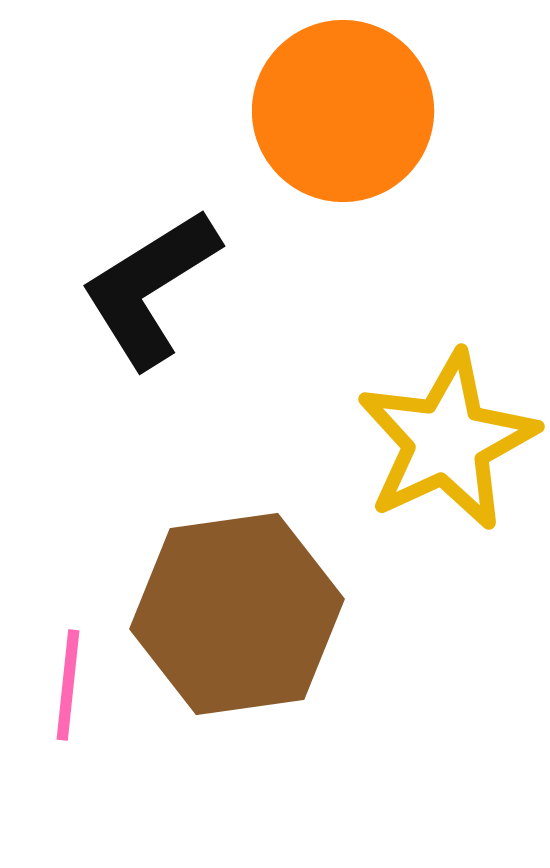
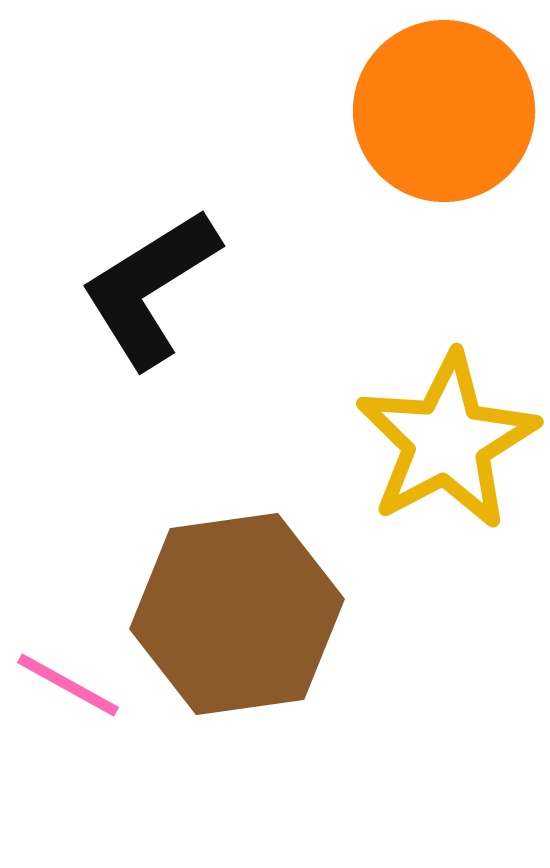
orange circle: moved 101 px right
yellow star: rotated 3 degrees counterclockwise
pink line: rotated 67 degrees counterclockwise
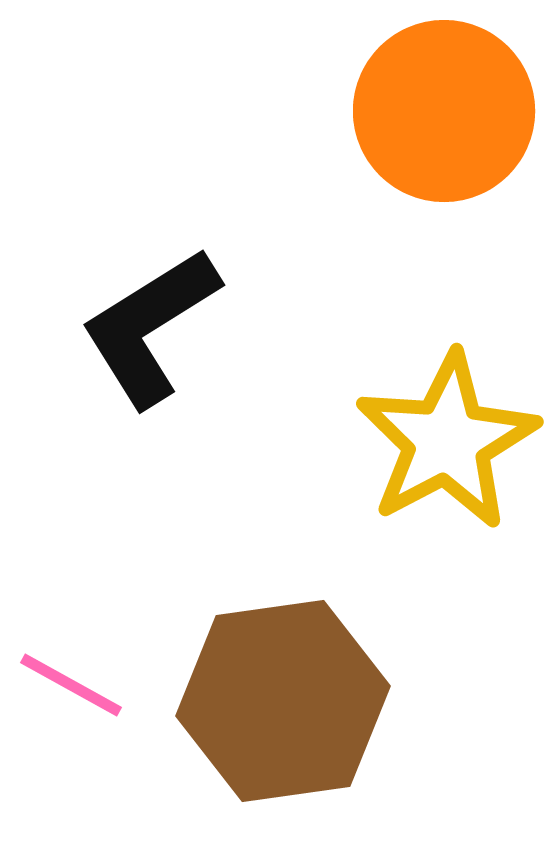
black L-shape: moved 39 px down
brown hexagon: moved 46 px right, 87 px down
pink line: moved 3 px right
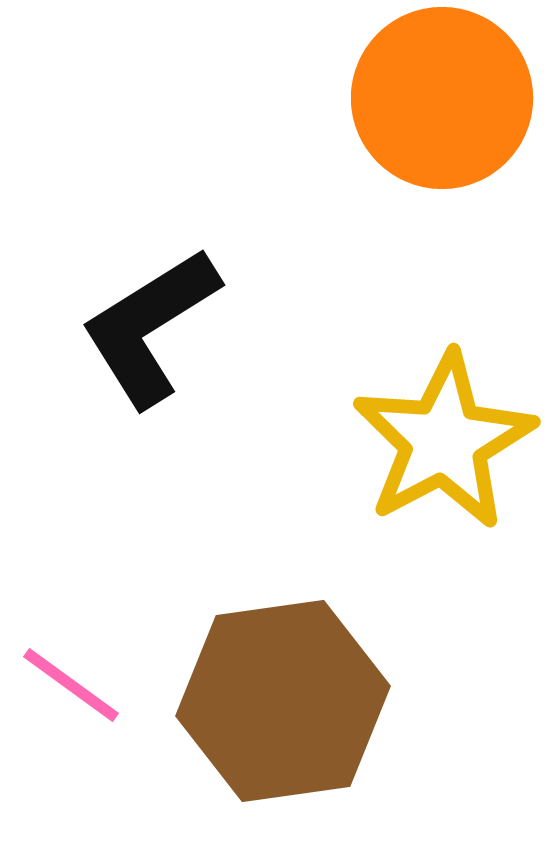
orange circle: moved 2 px left, 13 px up
yellow star: moved 3 px left
pink line: rotated 7 degrees clockwise
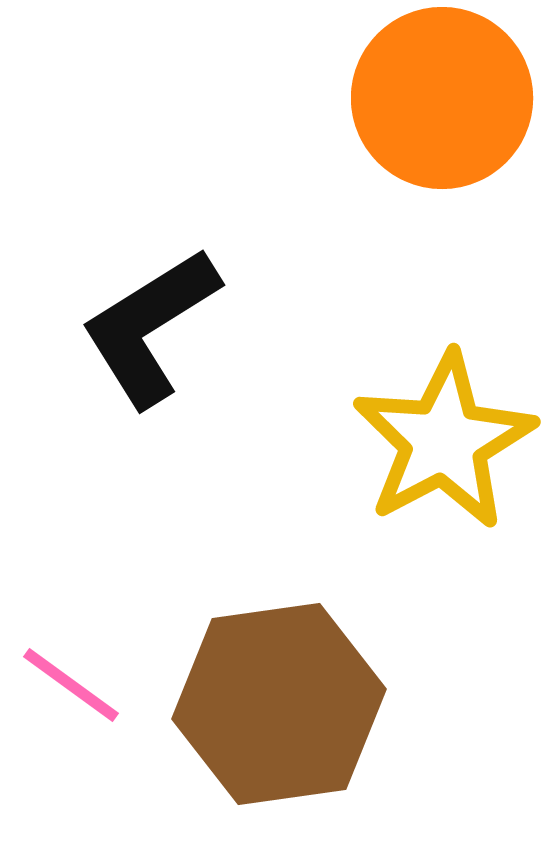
brown hexagon: moved 4 px left, 3 px down
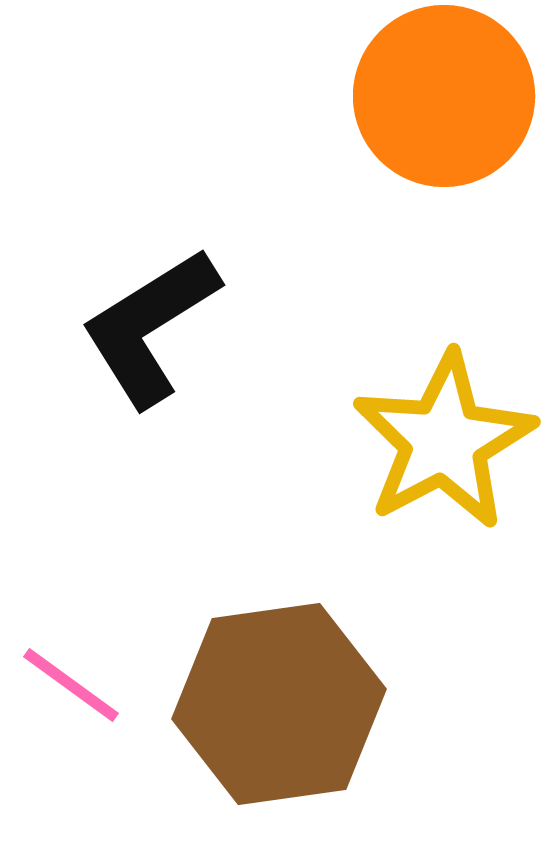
orange circle: moved 2 px right, 2 px up
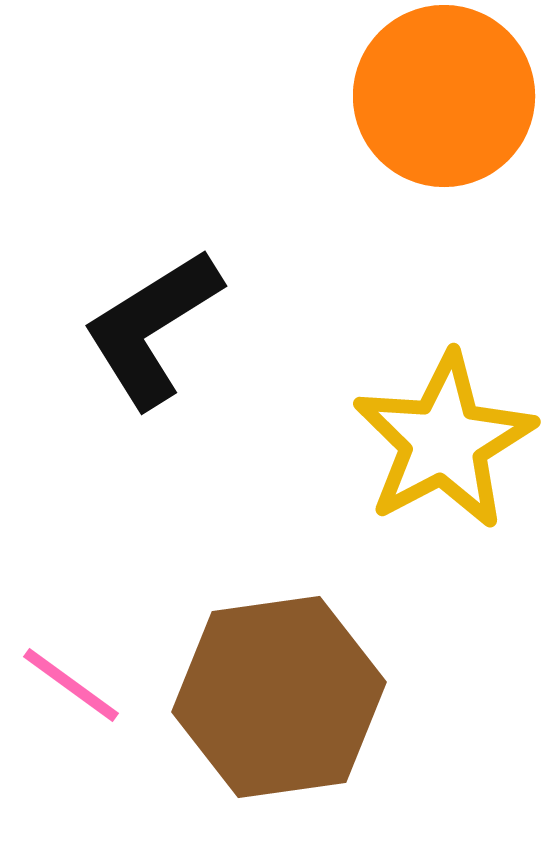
black L-shape: moved 2 px right, 1 px down
brown hexagon: moved 7 px up
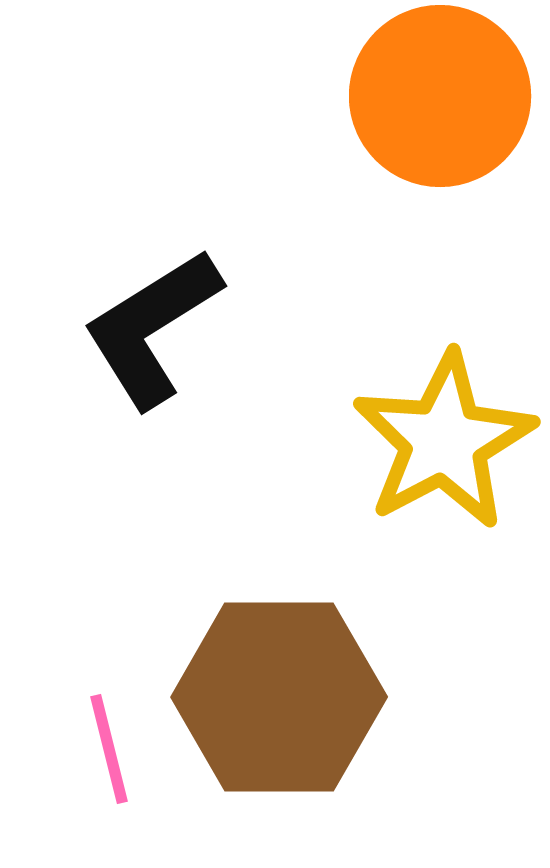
orange circle: moved 4 px left
pink line: moved 38 px right, 64 px down; rotated 40 degrees clockwise
brown hexagon: rotated 8 degrees clockwise
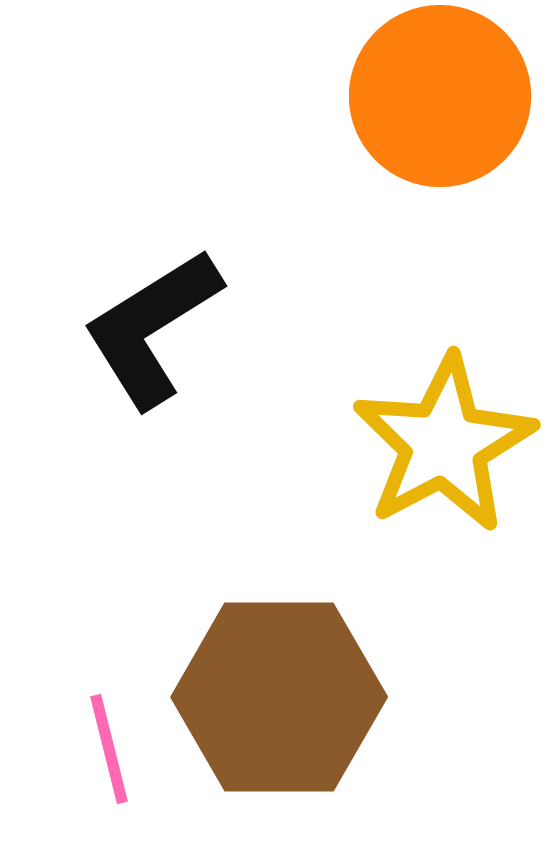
yellow star: moved 3 px down
